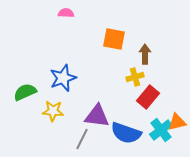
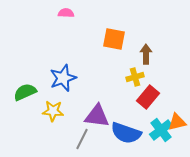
brown arrow: moved 1 px right
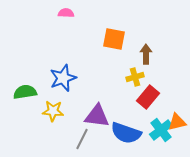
green semicircle: rotated 15 degrees clockwise
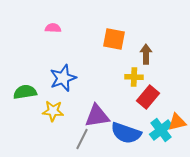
pink semicircle: moved 13 px left, 15 px down
yellow cross: moved 1 px left; rotated 18 degrees clockwise
purple triangle: rotated 16 degrees counterclockwise
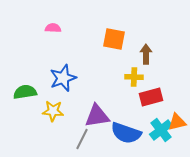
red rectangle: moved 3 px right; rotated 35 degrees clockwise
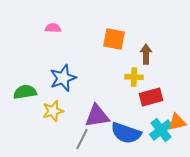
yellow star: rotated 20 degrees counterclockwise
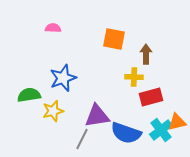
green semicircle: moved 4 px right, 3 px down
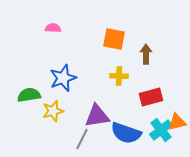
yellow cross: moved 15 px left, 1 px up
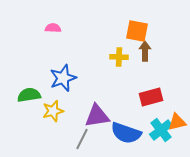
orange square: moved 23 px right, 8 px up
brown arrow: moved 1 px left, 3 px up
yellow cross: moved 19 px up
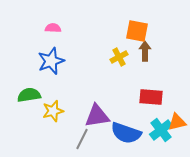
yellow cross: rotated 30 degrees counterclockwise
blue star: moved 12 px left, 17 px up
red rectangle: rotated 20 degrees clockwise
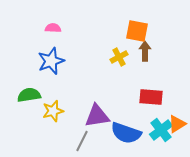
orange triangle: moved 2 px down; rotated 18 degrees counterclockwise
gray line: moved 2 px down
